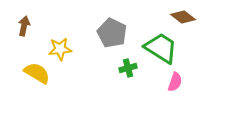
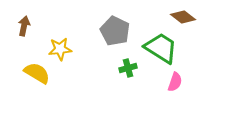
gray pentagon: moved 3 px right, 2 px up
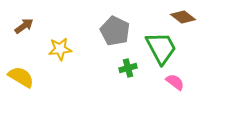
brown arrow: rotated 42 degrees clockwise
green trapezoid: rotated 30 degrees clockwise
yellow semicircle: moved 16 px left, 4 px down
pink semicircle: rotated 72 degrees counterclockwise
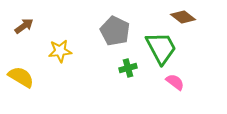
yellow star: moved 2 px down
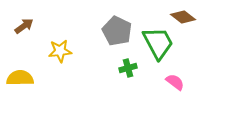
gray pentagon: moved 2 px right
green trapezoid: moved 3 px left, 5 px up
yellow semicircle: moved 1 px left, 1 px down; rotated 32 degrees counterclockwise
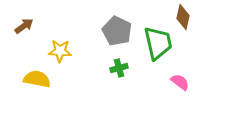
brown diamond: rotated 65 degrees clockwise
green trapezoid: rotated 15 degrees clockwise
yellow star: rotated 10 degrees clockwise
green cross: moved 9 px left
yellow semicircle: moved 17 px right, 1 px down; rotated 12 degrees clockwise
pink semicircle: moved 5 px right
